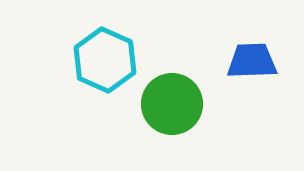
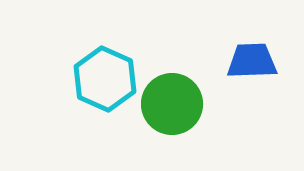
cyan hexagon: moved 19 px down
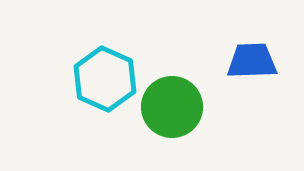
green circle: moved 3 px down
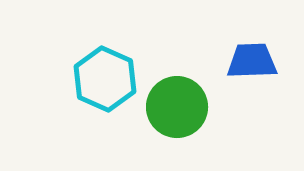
green circle: moved 5 px right
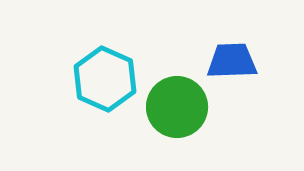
blue trapezoid: moved 20 px left
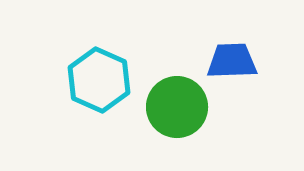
cyan hexagon: moved 6 px left, 1 px down
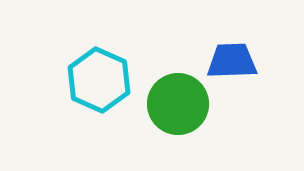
green circle: moved 1 px right, 3 px up
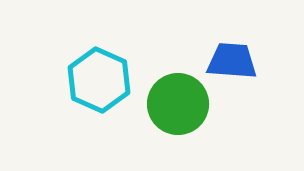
blue trapezoid: rotated 6 degrees clockwise
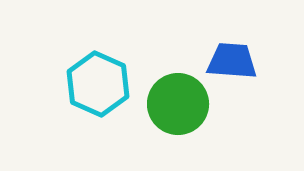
cyan hexagon: moved 1 px left, 4 px down
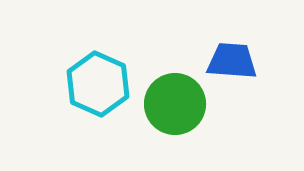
green circle: moved 3 px left
